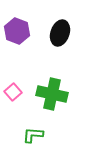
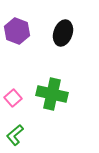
black ellipse: moved 3 px right
pink square: moved 6 px down
green L-shape: moved 18 px left; rotated 45 degrees counterclockwise
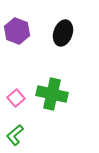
pink square: moved 3 px right
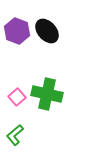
black ellipse: moved 16 px left, 2 px up; rotated 60 degrees counterclockwise
green cross: moved 5 px left
pink square: moved 1 px right, 1 px up
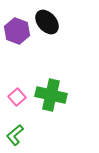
black ellipse: moved 9 px up
green cross: moved 4 px right, 1 px down
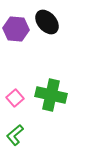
purple hexagon: moved 1 px left, 2 px up; rotated 15 degrees counterclockwise
pink square: moved 2 px left, 1 px down
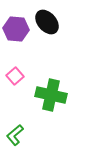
pink square: moved 22 px up
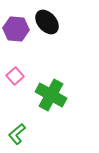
green cross: rotated 16 degrees clockwise
green L-shape: moved 2 px right, 1 px up
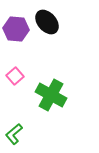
green L-shape: moved 3 px left
